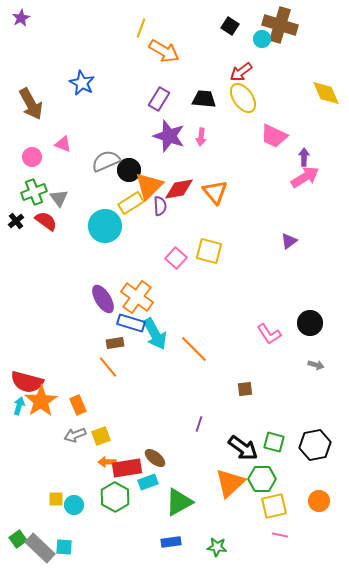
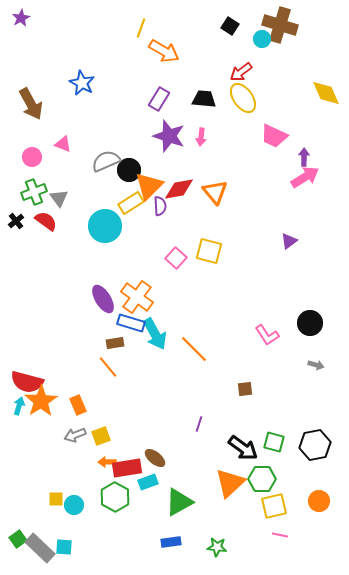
pink L-shape at (269, 334): moved 2 px left, 1 px down
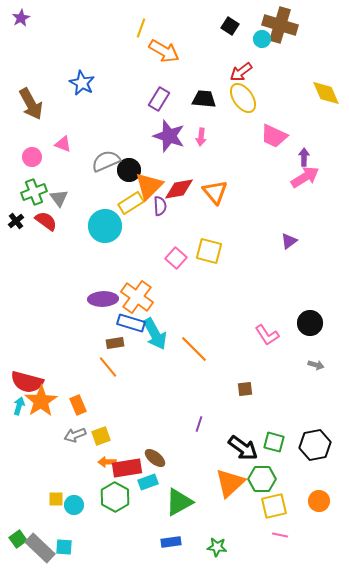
purple ellipse at (103, 299): rotated 60 degrees counterclockwise
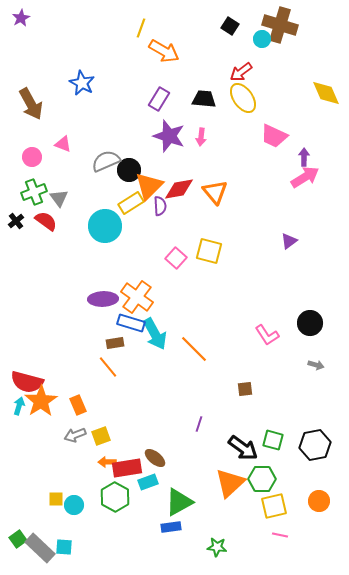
green square at (274, 442): moved 1 px left, 2 px up
blue rectangle at (171, 542): moved 15 px up
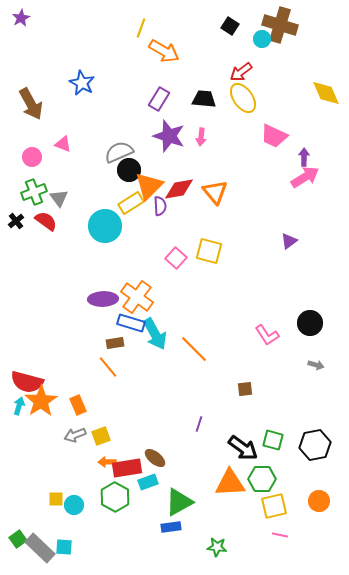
gray semicircle at (106, 161): moved 13 px right, 9 px up
orange triangle at (230, 483): rotated 40 degrees clockwise
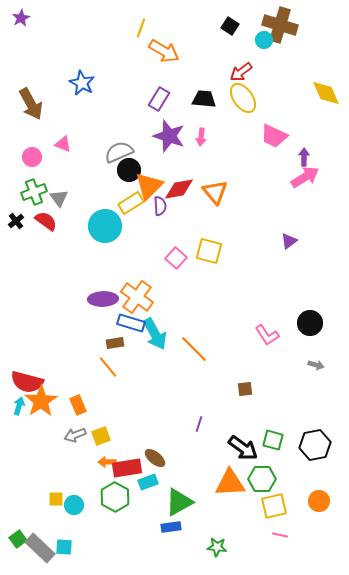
cyan circle at (262, 39): moved 2 px right, 1 px down
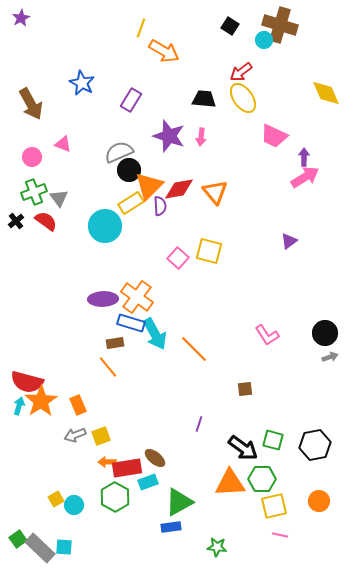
purple rectangle at (159, 99): moved 28 px left, 1 px down
pink square at (176, 258): moved 2 px right
black circle at (310, 323): moved 15 px right, 10 px down
gray arrow at (316, 365): moved 14 px right, 8 px up; rotated 35 degrees counterclockwise
yellow square at (56, 499): rotated 28 degrees counterclockwise
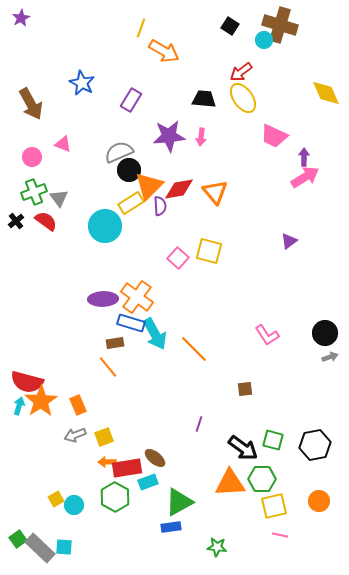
purple star at (169, 136): rotated 24 degrees counterclockwise
yellow square at (101, 436): moved 3 px right, 1 px down
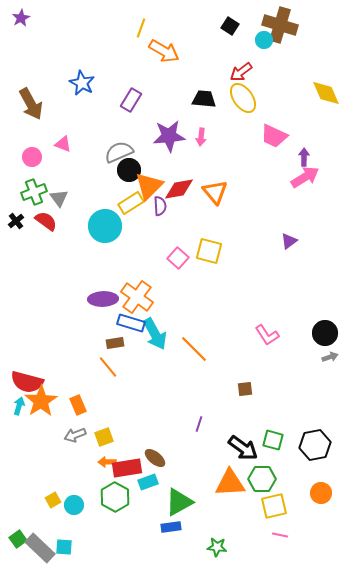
yellow square at (56, 499): moved 3 px left, 1 px down
orange circle at (319, 501): moved 2 px right, 8 px up
